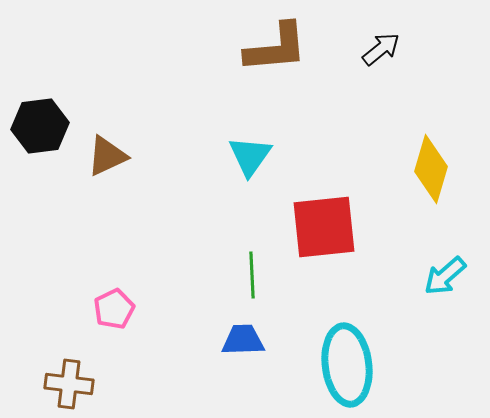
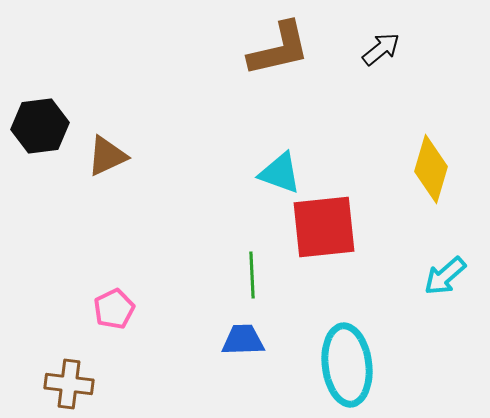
brown L-shape: moved 3 px right, 1 px down; rotated 8 degrees counterclockwise
cyan triangle: moved 30 px right, 17 px down; rotated 45 degrees counterclockwise
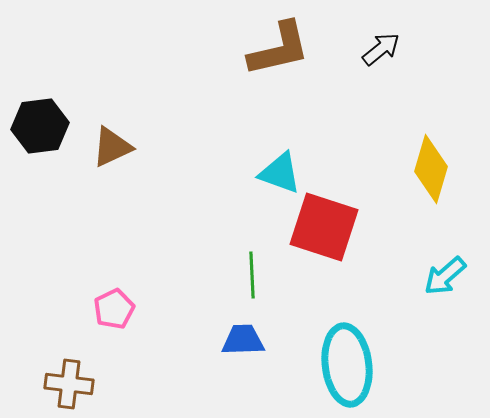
brown triangle: moved 5 px right, 9 px up
red square: rotated 24 degrees clockwise
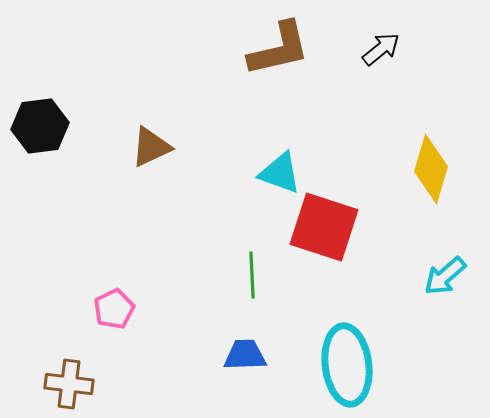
brown triangle: moved 39 px right
blue trapezoid: moved 2 px right, 15 px down
